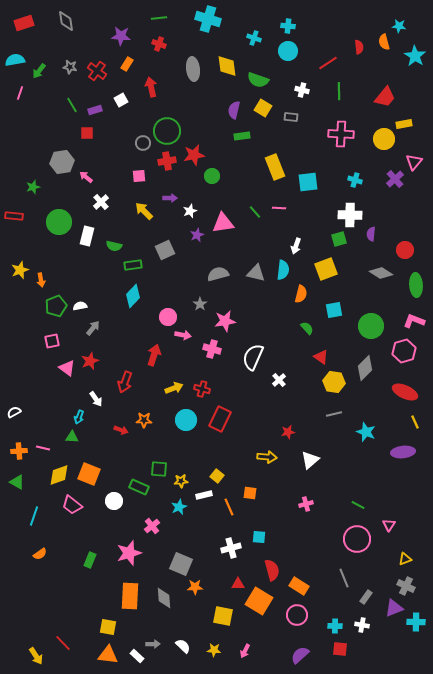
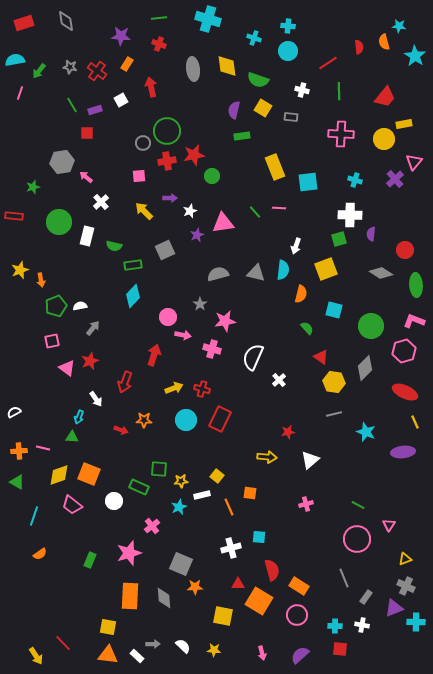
cyan square at (334, 310): rotated 24 degrees clockwise
white rectangle at (204, 495): moved 2 px left
pink arrow at (245, 651): moved 17 px right, 2 px down; rotated 40 degrees counterclockwise
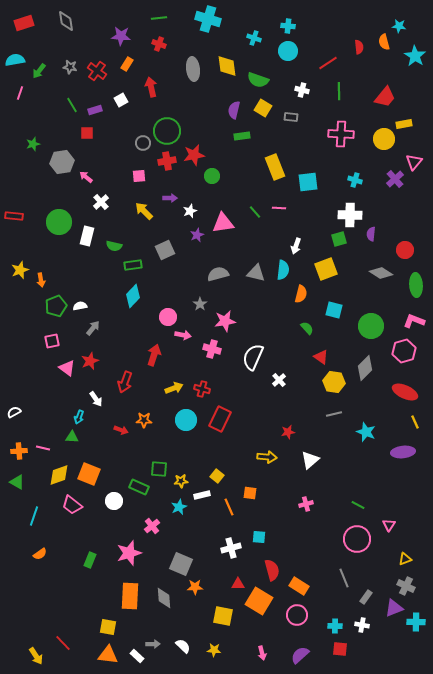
green star at (33, 187): moved 43 px up
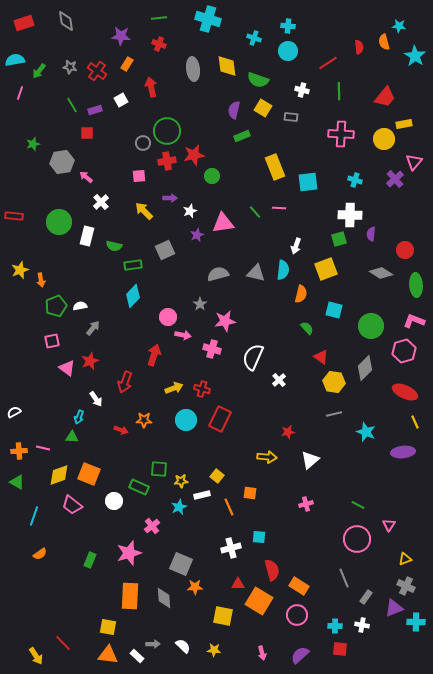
green rectangle at (242, 136): rotated 14 degrees counterclockwise
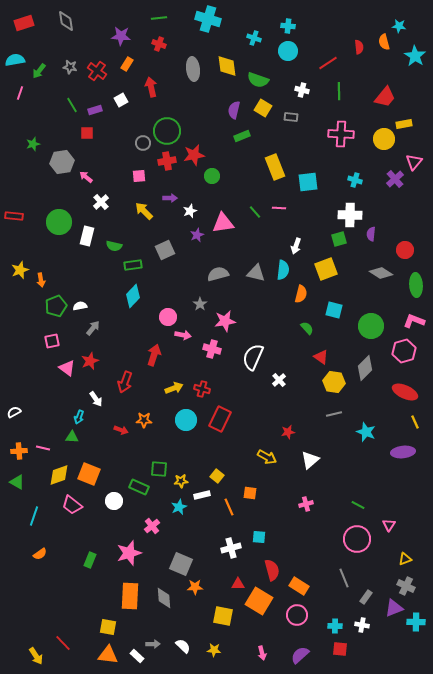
yellow arrow at (267, 457): rotated 24 degrees clockwise
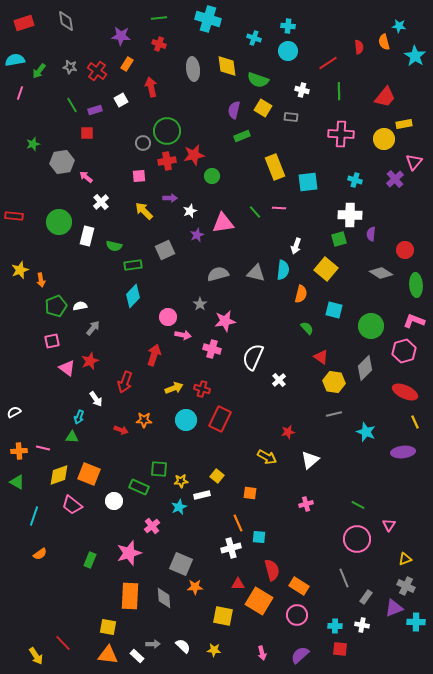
yellow square at (326, 269): rotated 30 degrees counterclockwise
orange line at (229, 507): moved 9 px right, 16 px down
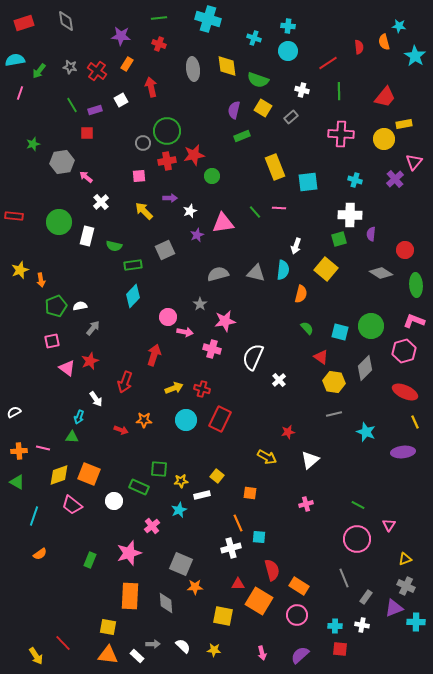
gray rectangle at (291, 117): rotated 48 degrees counterclockwise
cyan square at (334, 310): moved 6 px right, 22 px down
pink arrow at (183, 335): moved 2 px right, 3 px up
cyan star at (179, 507): moved 3 px down
gray diamond at (164, 598): moved 2 px right, 5 px down
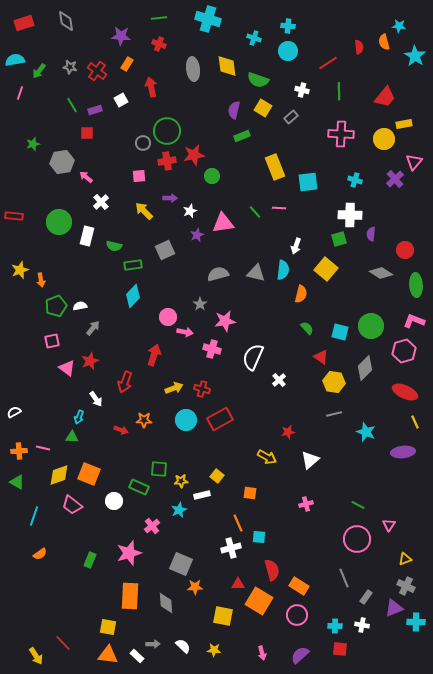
red rectangle at (220, 419): rotated 35 degrees clockwise
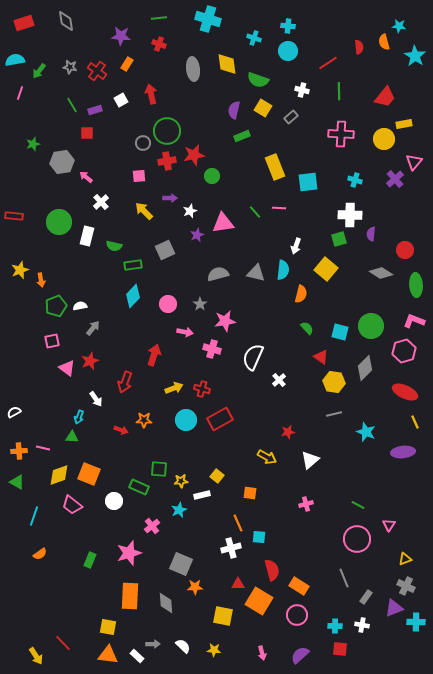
yellow diamond at (227, 66): moved 2 px up
red arrow at (151, 87): moved 7 px down
pink circle at (168, 317): moved 13 px up
